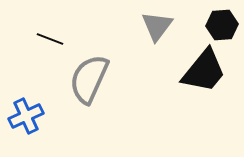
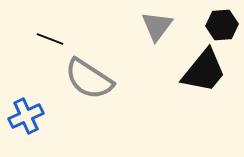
gray semicircle: rotated 81 degrees counterclockwise
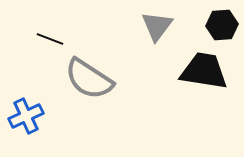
black trapezoid: rotated 120 degrees counterclockwise
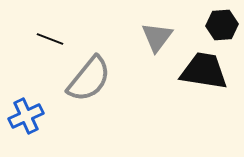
gray triangle: moved 11 px down
gray semicircle: rotated 84 degrees counterclockwise
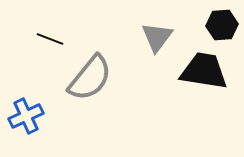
gray semicircle: moved 1 px right, 1 px up
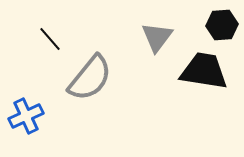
black line: rotated 28 degrees clockwise
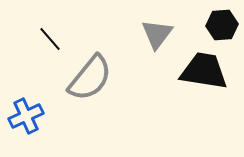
gray triangle: moved 3 px up
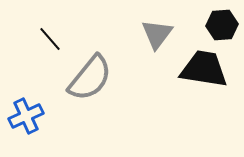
black trapezoid: moved 2 px up
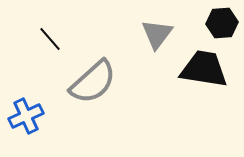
black hexagon: moved 2 px up
gray semicircle: moved 3 px right, 4 px down; rotated 9 degrees clockwise
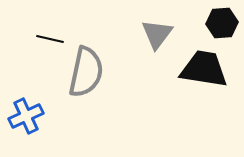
black line: rotated 36 degrees counterclockwise
gray semicircle: moved 7 px left, 10 px up; rotated 36 degrees counterclockwise
